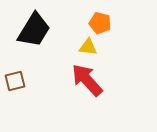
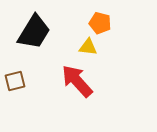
black trapezoid: moved 2 px down
red arrow: moved 10 px left, 1 px down
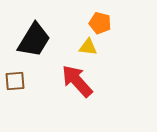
black trapezoid: moved 8 px down
brown square: rotated 10 degrees clockwise
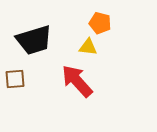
black trapezoid: rotated 42 degrees clockwise
brown square: moved 2 px up
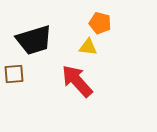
brown square: moved 1 px left, 5 px up
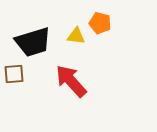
black trapezoid: moved 1 px left, 2 px down
yellow triangle: moved 12 px left, 11 px up
red arrow: moved 6 px left
